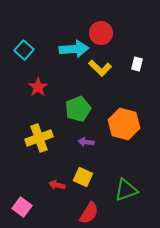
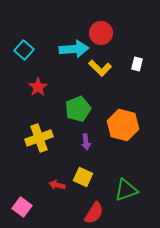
orange hexagon: moved 1 px left, 1 px down
purple arrow: rotated 105 degrees counterclockwise
red semicircle: moved 5 px right
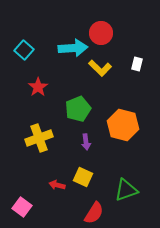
cyan arrow: moved 1 px left, 1 px up
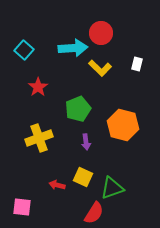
green triangle: moved 14 px left, 2 px up
pink square: rotated 30 degrees counterclockwise
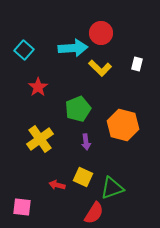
yellow cross: moved 1 px right, 1 px down; rotated 16 degrees counterclockwise
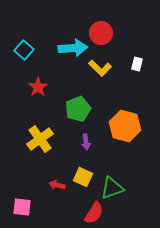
orange hexagon: moved 2 px right, 1 px down
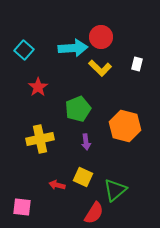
red circle: moved 4 px down
yellow cross: rotated 24 degrees clockwise
green triangle: moved 3 px right, 2 px down; rotated 20 degrees counterclockwise
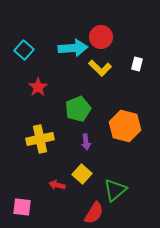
yellow square: moved 1 px left, 3 px up; rotated 18 degrees clockwise
